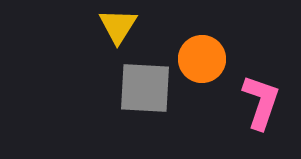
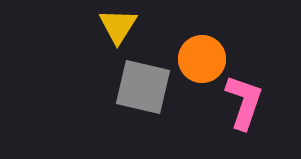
gray square: moved 2 px left, 1 px up; rotated 10 degrees clockwise
pink L-shape: moved 17 px left
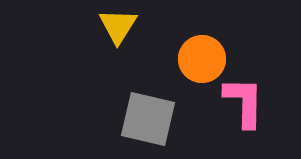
gray square: moved 5 px right, 32 px down
pink L-shape: rotated 18 degrees counterclockwise
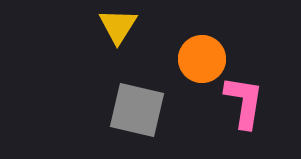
pink L-shape: rotated 8 degrees clockwise
gray square: moved 11 px left, 9 px up
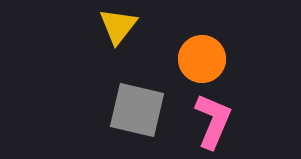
yellow triangle: rotated 6 degrees clockwise
pink L-shape: moved 31 px left, 19 px down; rotated 14 degrees clockwise
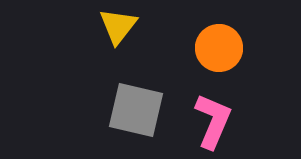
orange circle: moved 17 px right, 11 px up
gray square: moved 1 px left
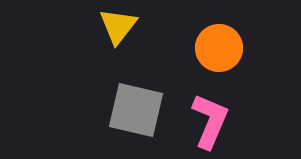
pink L-shape: moved 3 px left
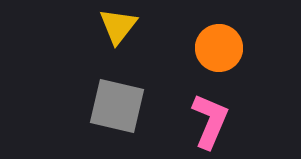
gray square: moved 19 px left, 4 px up
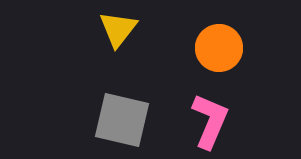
yellow triangle: moved 3 px down
gray square: moved 5 px right, 14 px down
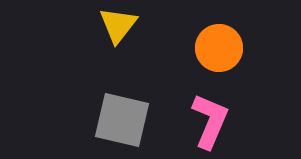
yellow triangle: moved 4 px up
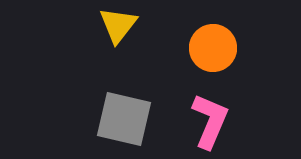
orange circle: moved 6 px left
gray square: moved 2 px right, 1 px up
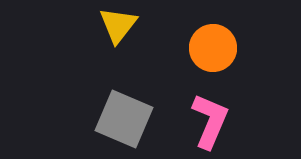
gray square: rotated 10 degrees clockwise
